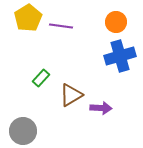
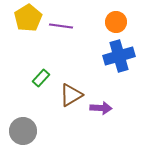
blue cross: moved 1 px left
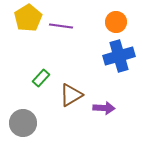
purple arrow: moved 3 px right
gray circle: moved 8 px up
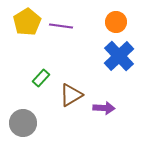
yellow pentagon: moved 1 px left, 4 px down
blue cross: rotated 28 degrees counterclockwise
